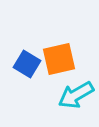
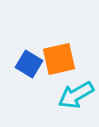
blue square: moved 2 px right
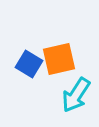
cyan arrow: rotated 27 degrees counterclockwise
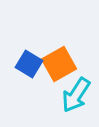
orange square: moved 5 px down; rotated 16 degrees counterclockwise
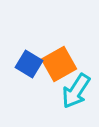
cyan arrow: moved 4 px up
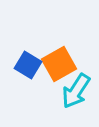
blue square: moved 1 px left, 1 px down
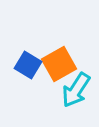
cyan arrow: moved 1 px up
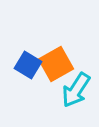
orange square: moved 3 px left
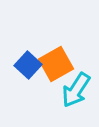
blue square: rotated 12 degrees clockwise
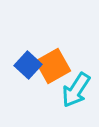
orange square: moved 3 px left, 2 px down
